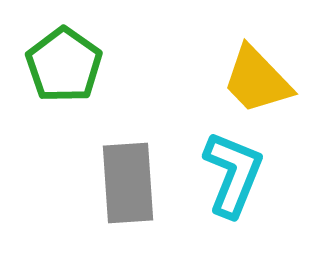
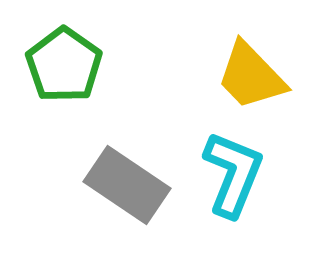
yellow trapezoid: moved 6 px left, 4 px up
gray rectangle: moved 1 px left, 2 px down; rotated 52 degrees counterclockwise
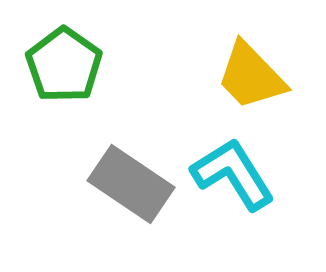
cyan L-shape: rotated 54 degrees counterclockwise
gray rectangle: moved 4 px right, 1 px up
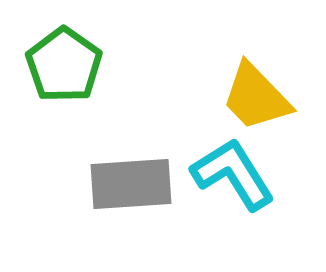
yellow trapezoid: moved 5 px right, 21 px down
gray rectangle: rotated 38 degrees counterclockwise
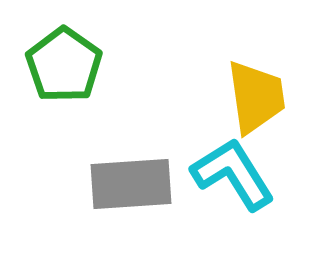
yellow trapezoid: rotated 144 degrees counterclockwise
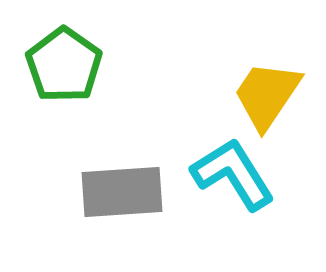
yellow trapezoid: moved 11 px right, 2 px up; rotated 138 degrees counterclockwise
gray rectangle: moved 9 px left, 8 px down
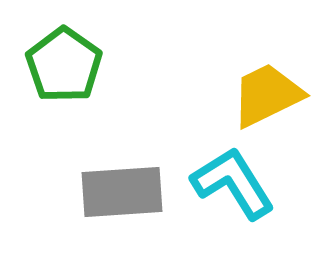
yellow trapezoid: rotated 30 degrees clockwise
cyan L-shape: moved 9 px down
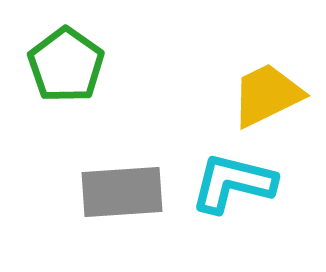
green pentagon: moved 2 px right
cyan L-shape: rotated 44 degrees counterclockwise
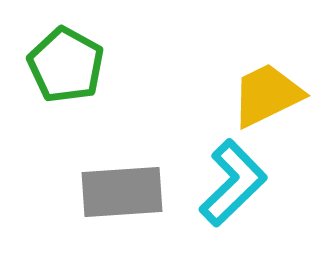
green pentagon: rotated 6 degrees counterclockwise
cyan L-shape: rotated 122 degrees clockwise
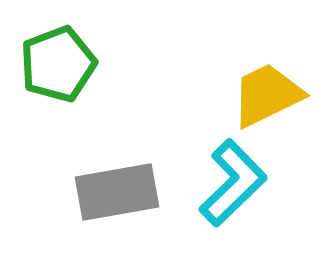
green pentagon: moved 8 px left, 1 px up; rotated 22 degrees clockwise
gray rectangle: moved 5 px left; rotated 6 degrees counterclockwise
